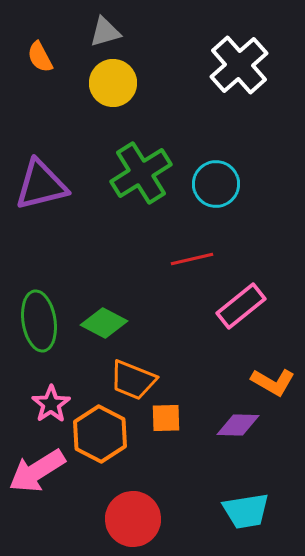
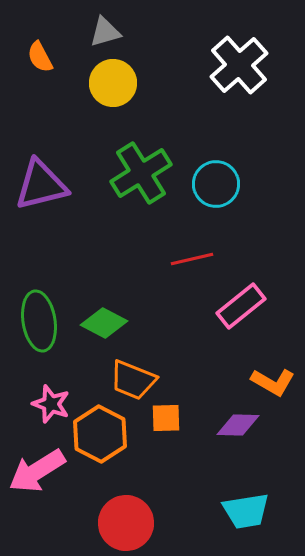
pink star: rotated 18 degrees counterclockwise
red circle: moved 7 px left, 4 px down
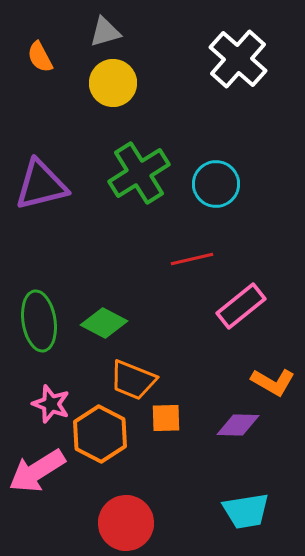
white cross: moved 1 px left, 6 px up; rotated 6 degrees counterclockwise
green cross: moved 2 px left
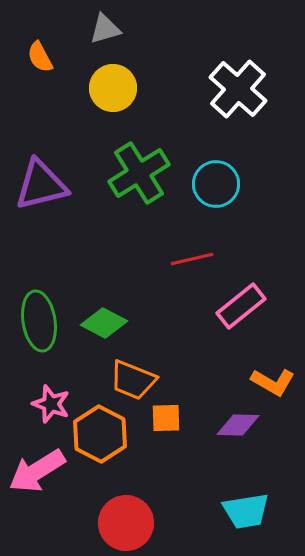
gray triangle: moved 3 px up
white cross: moved 30 px down
yellow circle: moved 5 px down
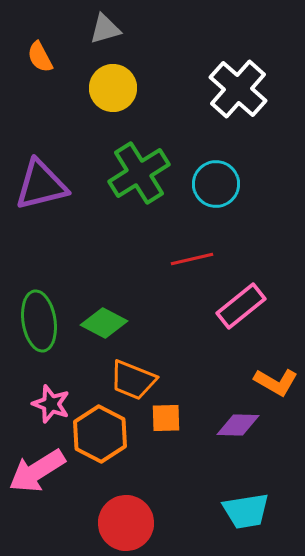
orange L-shape: moved 3 px right
